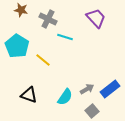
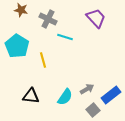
yellow line: rotated 35 degrees clockwise
blue rectangle: moved 1 px right, 6 px down
black triangle: moved 2 px right, 1 px down; rotated 12 degrees counterclockwise
gray square: moved 1 px right, 1 px up
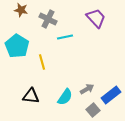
cyan line: rotated 28 degrees counterclockwise
yellow line: moved 1 px left, 2 px down
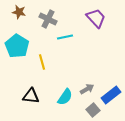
brown star: moved 2 px left, 2 px down
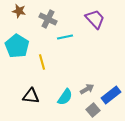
brown star: moved 1 px up
purple trapezoid: moved 1 px left, 1 px down
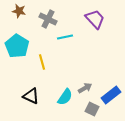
gray arrow: moved 2 px left, 1 px up
black triangle: rotated 18 degrees clockwise
gray square: moved 1 px left, 1 px up; rotated 24 degrees counterclockwise
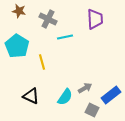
purple trapezoid: rotated 40 degrees clockwise
gray square: moved 1 px down
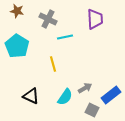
brown star: moved 2 px left
yellow line: moved 11 px right, 2 px down
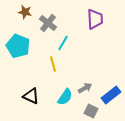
brown star: moved 8 px right, 1 px down
gray cross: moved 4 px down; rotated 12 degrees clockwise
cyan line: moved 2 px left, 6 px down; rotated 49 degrees counterclockwise
cyan pentagon: moved 1 px right; rotated 10 degrees counterclockwise
gray square: moved 1 px left, 1 px down
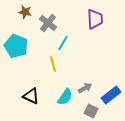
cyan pentagon: moved 2 px left
